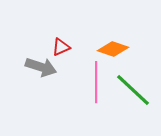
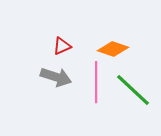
red triangle: moved 1 px right, 1 px up
gray arrow: moved 15 px right, 10 px down
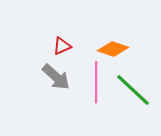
gray arrow: rotated 24 degrees clockwise
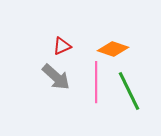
green line: moved 4 px left, 1 px down; rotated 21 degrees clockwise
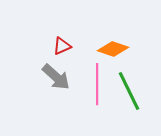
pink line: moved 1 px right, 2 px down
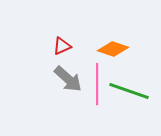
gray arrow: moved 12 px right, 2 px down
green line: rotated 45 degrees counterclockwise
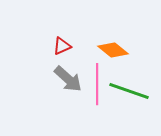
orange diamond: moved 1 px down; rotated 20 degrees clockwise
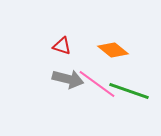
red triangle: rotated 42 degrees clockwise
gray arrow: rotated 28 degrees counterclockwise
pink line: rotated 54 degrees counterclockwise
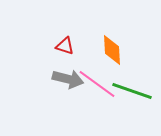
red triangle: moved 3 px right
orange diamond: moved 1 px left; rotated 48 degrees clockwise
green line: moved 3 px right
